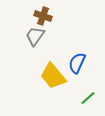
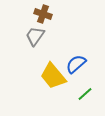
brown cross: moved 2 px up
blue semicircle: moved 1 px left, 1 px down; rotated 25 degrees clockwise
green line: moved 3 px left, 4 px up
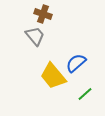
gray trapezoid: rotated 105 degrees clockwise
blue semicircle: moved 1 px up
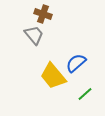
gray trapezoid: moved 1 px left, 1 px up
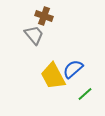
brown cross: moved 1 px right, 2 px down
blue semicircle: moved 3 px left, 6 px down
yellow trapezoid: rotated 12 degrees clockwise
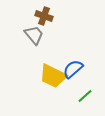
yellow trapezoid: rotated 36 degrees counterclockwise
green line: moved 2 px down
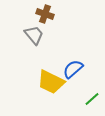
brown cross: moved 1 px right, 2 px up
yellow trapezoid: moved 2 px left, 6 px down
green line: moved 7 px right, 3 px down
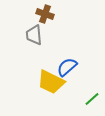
gray trapezoid: rotated 145 degrees counterclockwise
blue semicircle: moved 6 px left, 2 px up
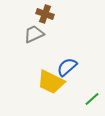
gray trapezoid: moved 1 px up; rotated 70 degrees clockwise
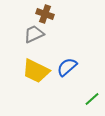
yellow trapezoid: moved 15 px left, 11 px up
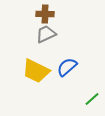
brown cross: rotated 18 degrees counterclockwise
gray trapezoid: moved 12 px right
